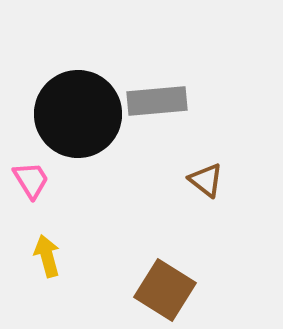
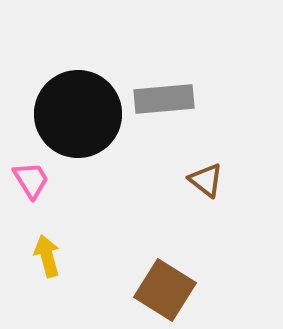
gray rectangle: moved 7 px right, 2 px up
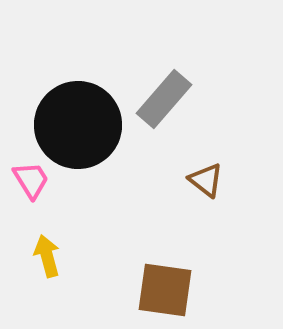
gray rectangle: rotated 44 degrees counterclockwise
black circle: moved 11 px down
brown square: rotated 24 degrees counterclockwise
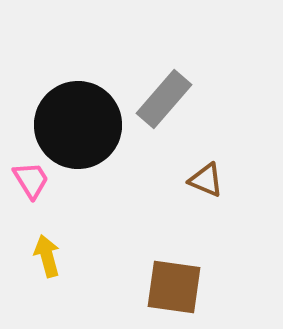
brown triangle: rotated 15 degrees counterclockwise
brown square: moved 9 px right, 3 px up
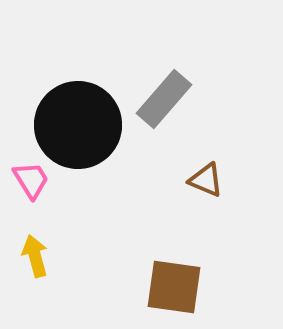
yellow arrow: moved 12 px left
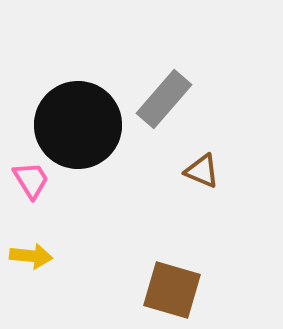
brown triangle: moved 4 px left, 9 px up
yellow arrow: moved 4 px left; rotated 111 degrees clockwise
brown square: moved 2 px left, 3 px down; rotated 8 degrees clockwise
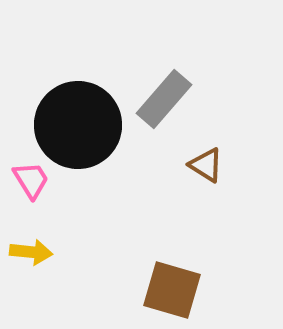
brown triangle: moved 4 px right, 6 px up; rotated 9 degrees clockwise
yellow arrow: moved 4 px up
